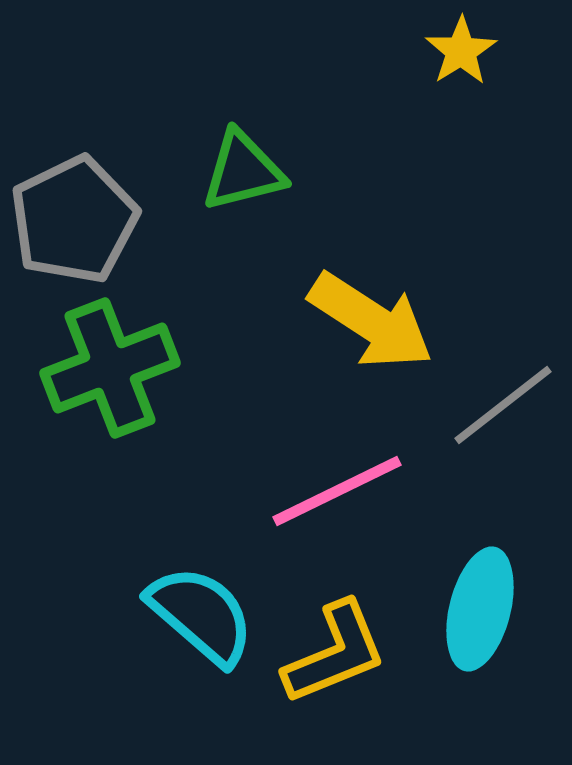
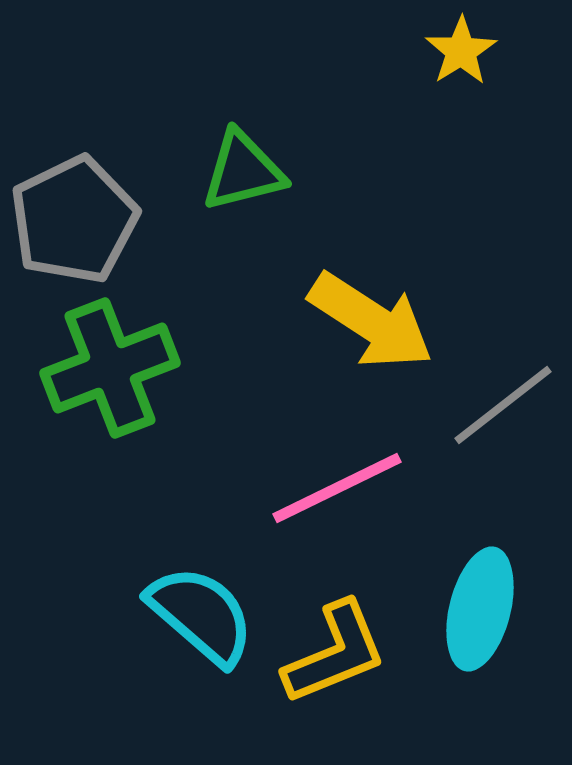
pink line: moved 3 px up
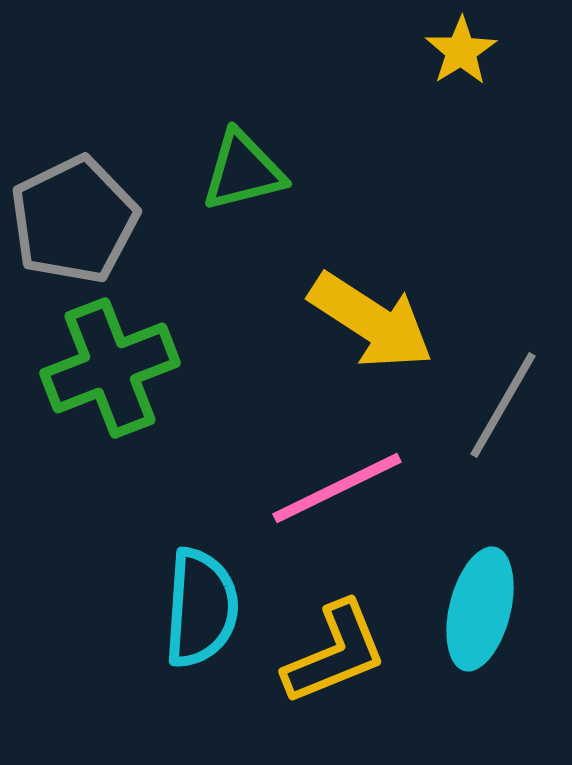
gray line: rotated 22 degrees counterclockwise
cyan semicircle: moved 7 px up; rotated 53 degrees clockwise
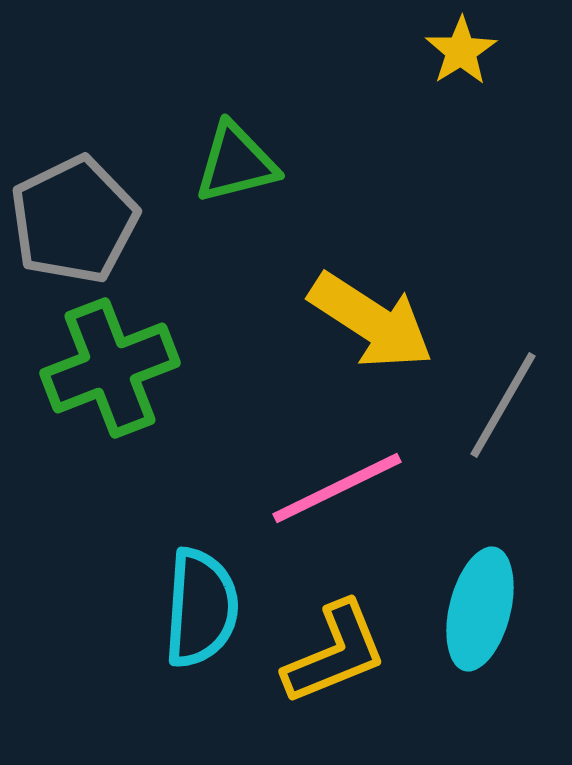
green triangle: moved 7 px left, 8 px up
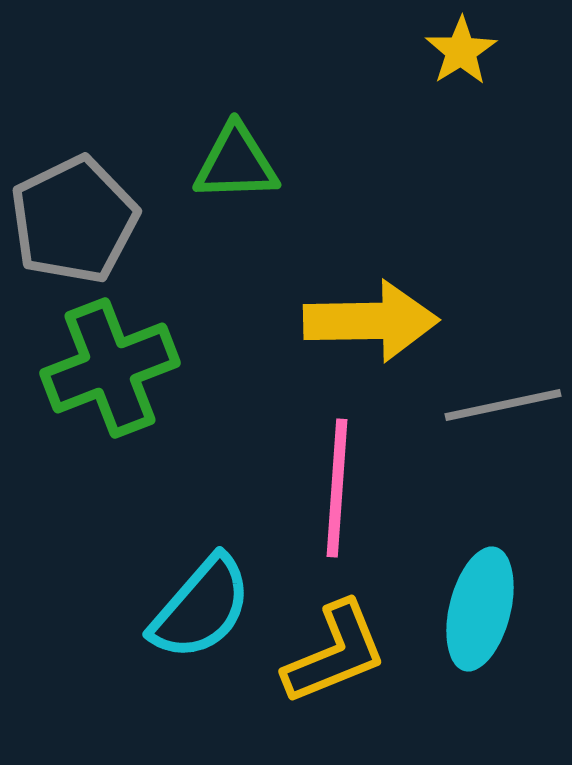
green triangle: rotated 12 degrees clockwise
yellow arrow: rotated 34 degrees counterclockwise
gray line: rotated 48 degrees clockwise
pink line: rotated 60 degrees counterclockwise
cyan semicircle: rotated 37 degrees clockwise
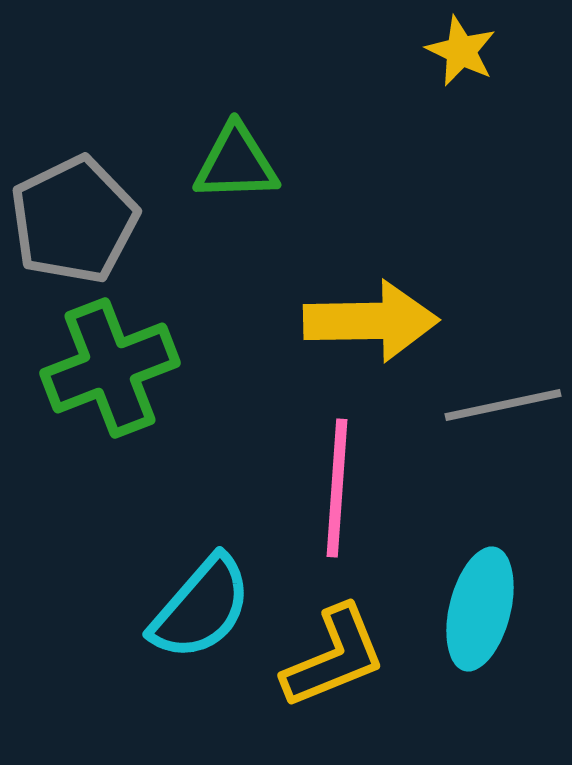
yellow star: rotated 14 degrees counterclockwise
yellow L-shape: moved 1 px left, 4 px down
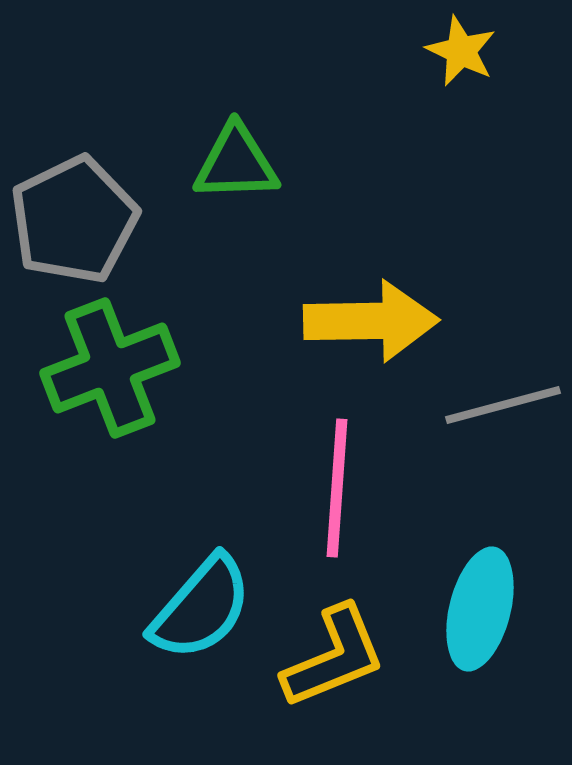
gray line: rotated 3 degrees counterclockwise
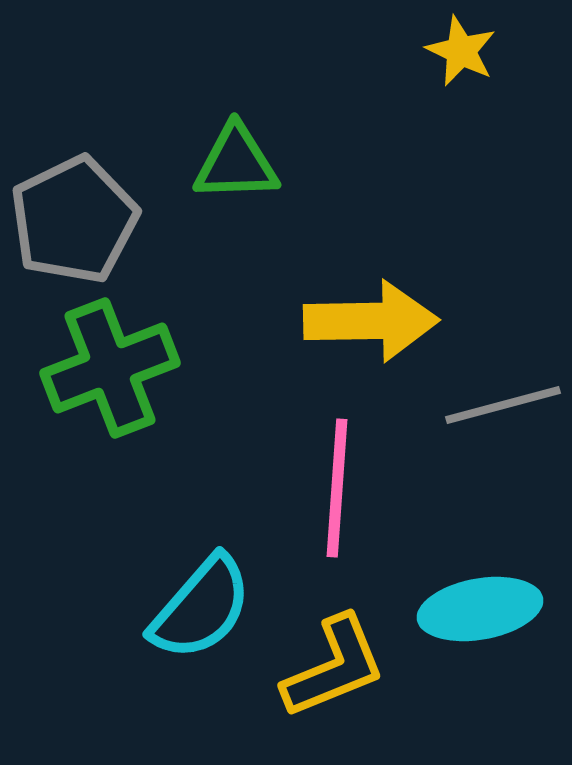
cyan ellipse: rotated 66 degrees clockwise
yellow L-shape: moved 10 px down
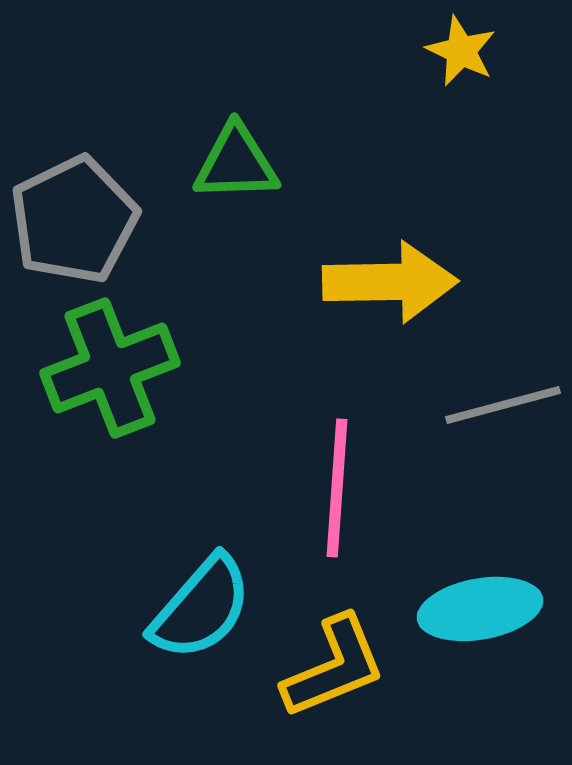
yellow arrow: moved 19 px right, 39 px up
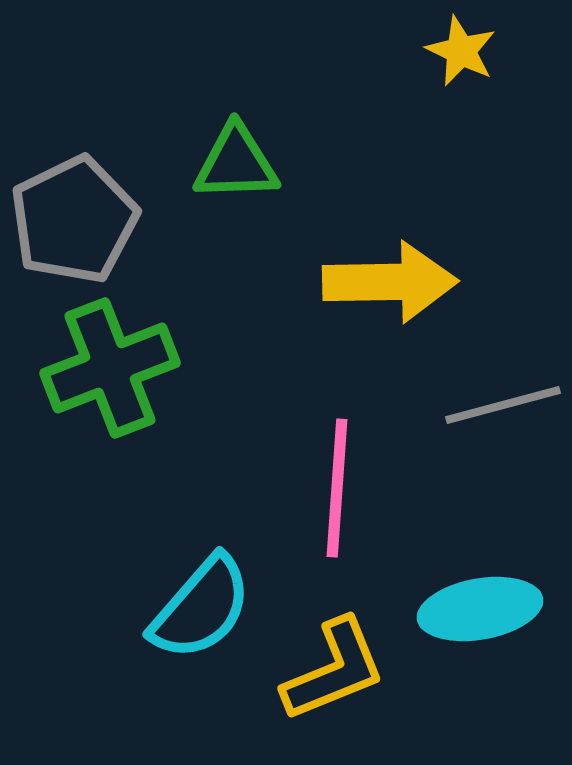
yellow L-shape: moved 3 px down
